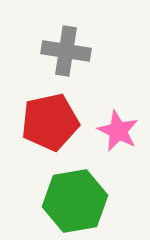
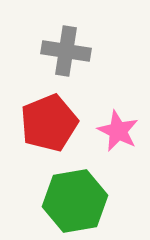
red pentagon: moved 1 px left, 1 px down; rotated 10 degrees counterclockwise
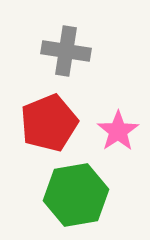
pink star: rotated 12 degrees clockwise
green hexagon: moved 1 px right, 6 px up
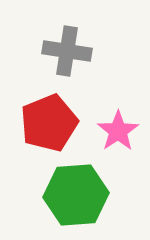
gray cross: moved 1 px right
green hexagon: rotated 6 degrees clockwise
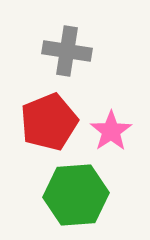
red pentagon: moved 1 px up
pink star: moved 7 px left
